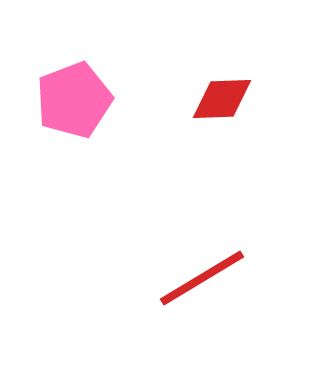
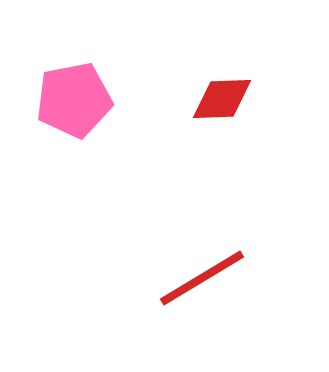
pink pentagon: rotated 10 degrees clockwise
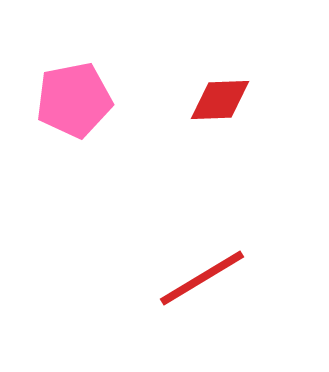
red diamond: moved 2 px left, 1 px down
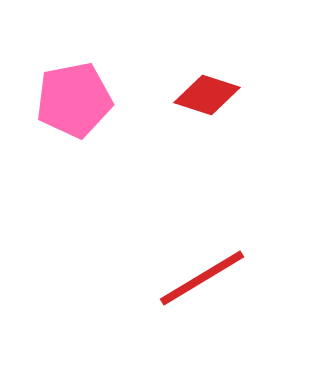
red diamond: moved 13 px left, 5 px up; rotated 20 degrees clockwise
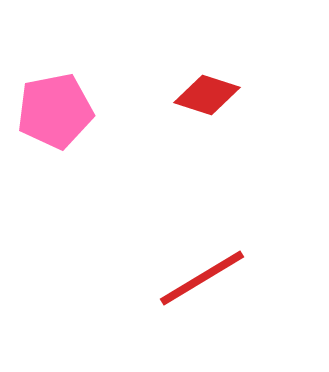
pink pentagon: moved 19 px left, 11 px down
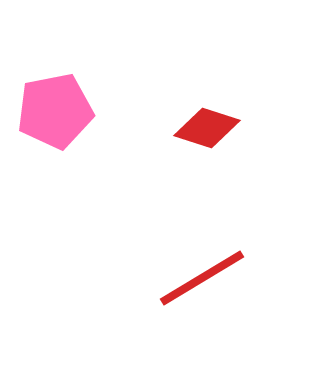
red diamond: moved 33 px down
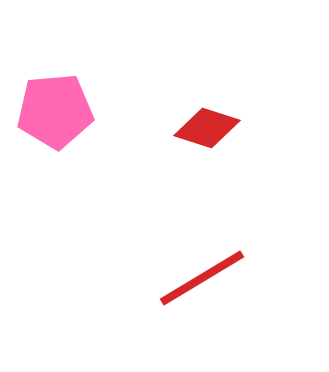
pink pentagon: rotated 6 degrees clockwise
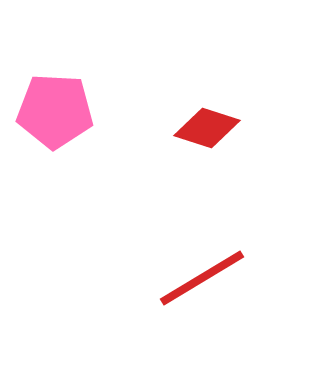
pink pentagon: rotated 8 degrees clockwise
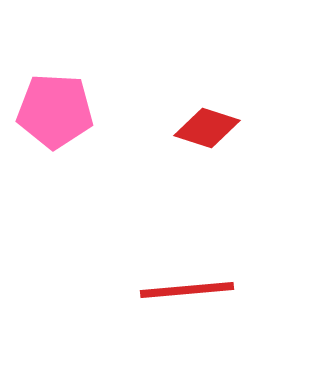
red line: moved 15 px left, 12 px down; rotated 26 degrees clockwise
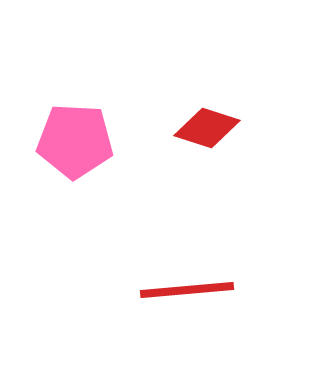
pink pentagon: moved 20 px right, 30 px down
